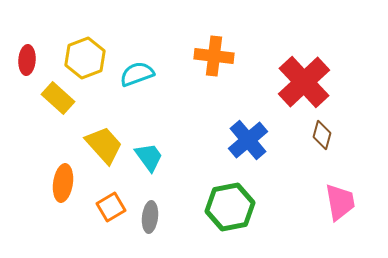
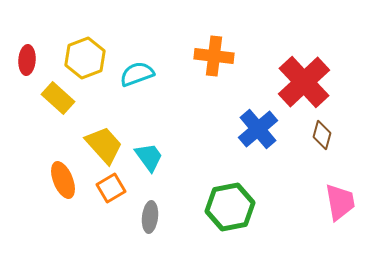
blue cross: moved 10 px right, 11 px up
orange ellipse: moved 3 px up; rotated 30 degrees counterclockwise
orange square: moved 19 px up
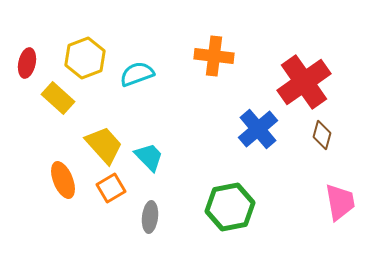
red ellipse: moved 3 px down; rotated 8 degrees clockwise
red cross: rotated 8 degrees clockwise
cyan trapezoid: rotated 8 degrees counterclockwise
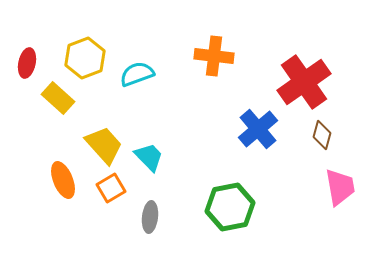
pink trapezoid: moved 15 px up
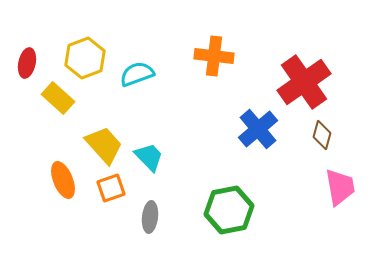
orange square: rotated 12 degrees clockwise
green hexagon: moved 1 px left, 3 px down
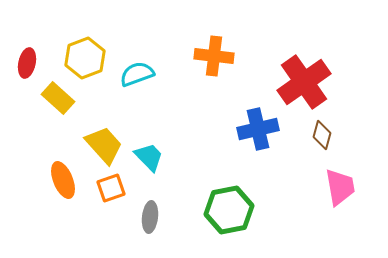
blue cross: rotated 27 degrees clockwise
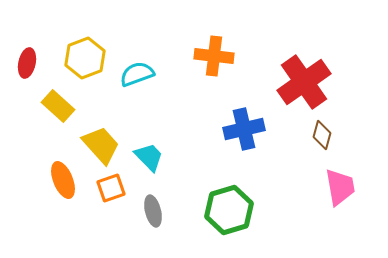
yellow rectangle: moved 8 px down
blue cross: moved 14 px left
yellow trapezoid: moved 3 px left
green hexagon: rotated 6 degrees counterclockwise
gray ellipse: moved 3 px right, 6 px up; rotated 20 degrees counterclockwise
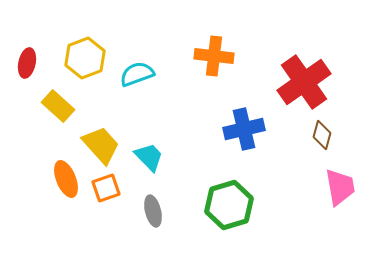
orange ellipse: moved 3 px right, 1 px up
orange square: moved 5 px left
green hexagon: moved 5 px up
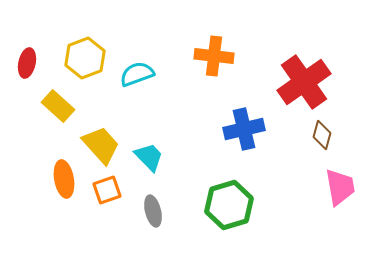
orange ellipse: moved 2 px left; rotated 12 degrees clockwise
orange square: moved 1 px right, 2 px down
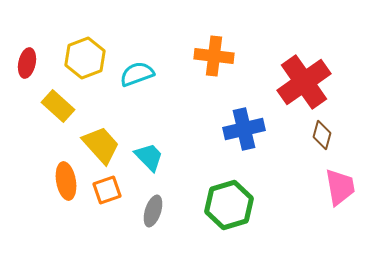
orange ellipse: moved 2 px right, 2 px down
gray ellipse: rotated 32 degrees clockwise
